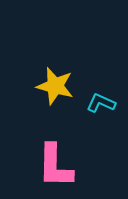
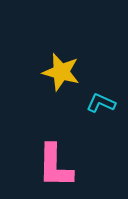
yellow star: moved 6 px right, 14 px up
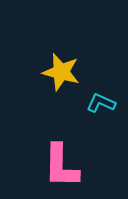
pink L-shape: moved 6 px right
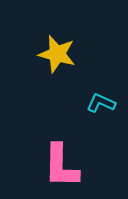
yellow star: moved 4 px left, 18 px up
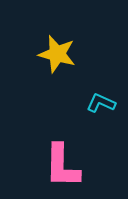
pink L-shape: moved 1 px right
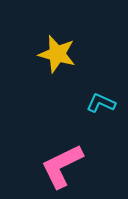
pink L-shape: rotated 63 degrees clockwise
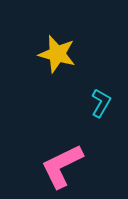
cyan L-shape: rotated 96 degrees clockwise
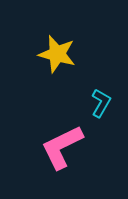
pink L-shape: moved 19 px up
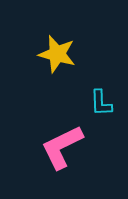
cyan L-shape: rotated 148 degrees clockwise
